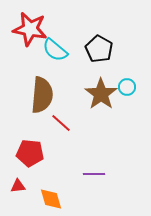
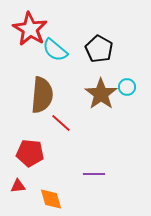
red star: rotated 20 degrees clockwise
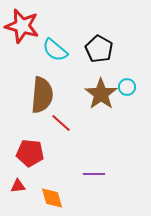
red star: moved 8 px left, 3 px up; rotated 16 degrees counterclockwise
orange diamond: moved 1 px right, 1 px up
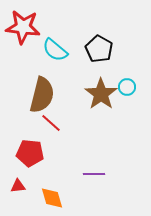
red star: moved 1 px right, 1 px down; rotated 8 degrees counterclockwise
brown semicircle: rotated 9 degrees clockwise
red line: moved 10 px left
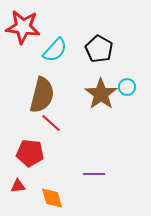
cyan semicircle: rotated 88 degrees counterclockwise
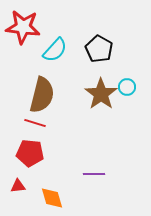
red line: moved 16 px left; rotated 25 degrees counterclockwise
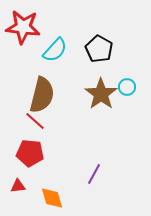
red line: moved 2 px up; rotated 25 degrees clockwise
purple line: rotated 60 degrees counterclockwise
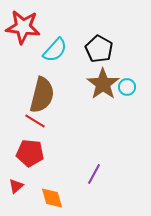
brown star: moved 2 px right, 10 px up
red line: rotated 10 degrees counterclockwise
red triangle: moved 2 px left; rotated 35 degrees counterclockwise
